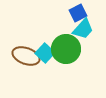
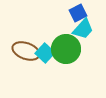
brown ellipse: moved 5 px up
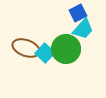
brown ellipse: moved 3 px up
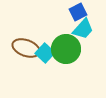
blue square: moved 1 px up
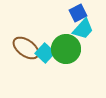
blue square: moved 1 px down
brown ellipse: rotated 16 degrees clockwise
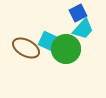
brown ellipse: rotated 8 degrees counterclockwise
cyan square: moved 3 px right, 12 px up; rotated 18 degrees counterclockwise
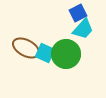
cyan square: moved 3 px left, 12 px down
green circle: moved 5 px down
